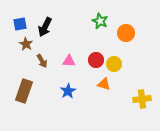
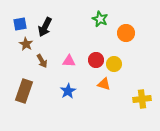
green star: moved 2 px up
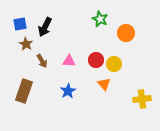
orange triangle: rotated 32 degrees clockwise
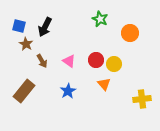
blue square: moved 1 px left, 2 px down; rotated 24 degrees clockwise
orange circle: moved 4 px right
pink triangle: rotated 32 degrees clockwise
brown rectangle: rotated 20 degrees clockwise
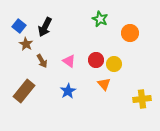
blue square: rotated 24 degrees clockwise
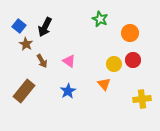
red circle: moved 37 px right
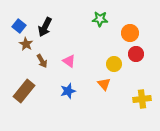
green star: rotated 21 degrees counterclockwise
red circle: moved 3 px right, 6 px up
blue star: rotated 14 degrees clockwise
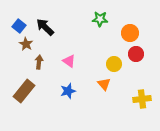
black arrow: rotated 108 degrees clockwise
brown arrow: moved 3 px left, 1 px down; rotated 144 degrees counterclockwise
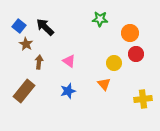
yellow circle: moved 1 px up
yellow cross: moved 1 px right
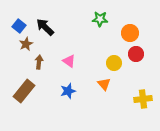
brown star: rotated 16 degrees clockwise
